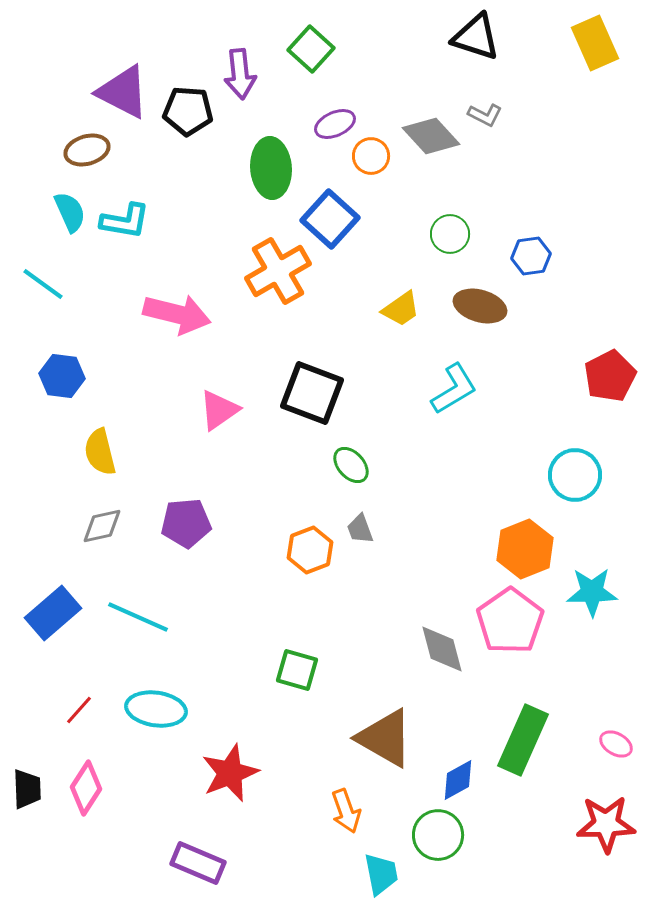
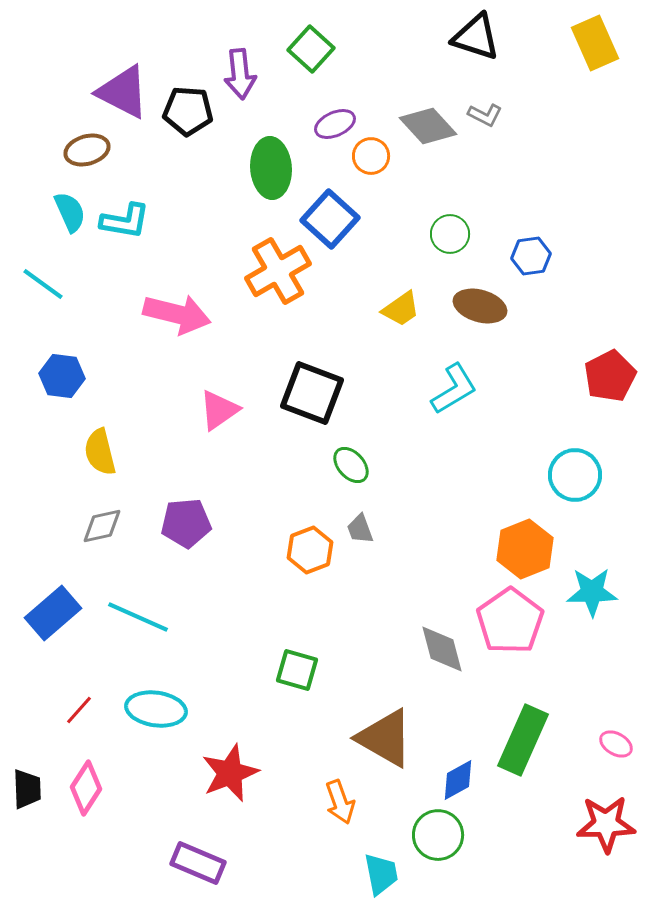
gray diamond at (431, 136): moved 3 px left, 10 px up
orange arrow at (346, 811): moved 6 px left, 9 px up
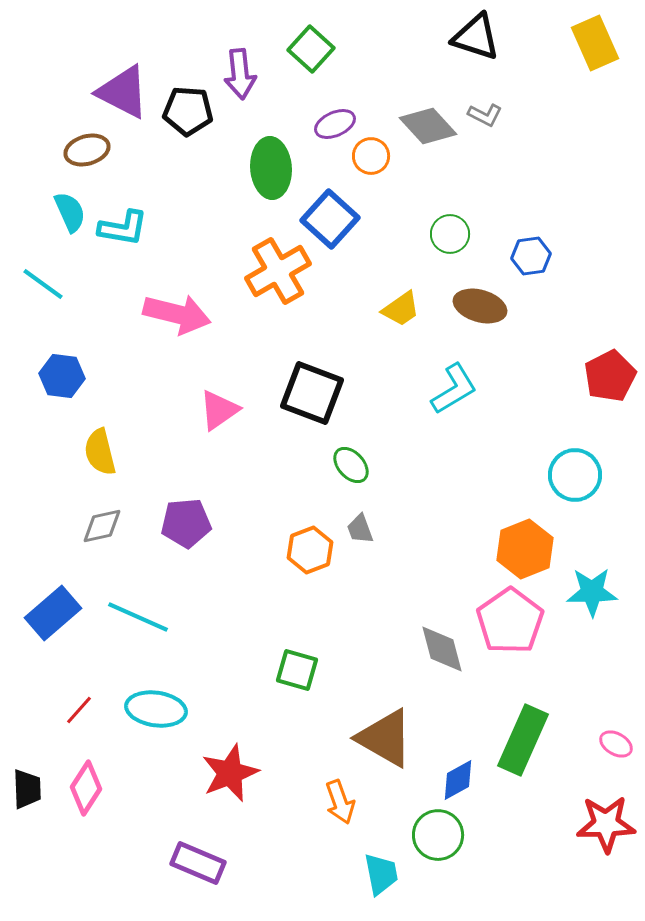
cyan L-shape at (125, 221): moved 2 px left, 7 px down
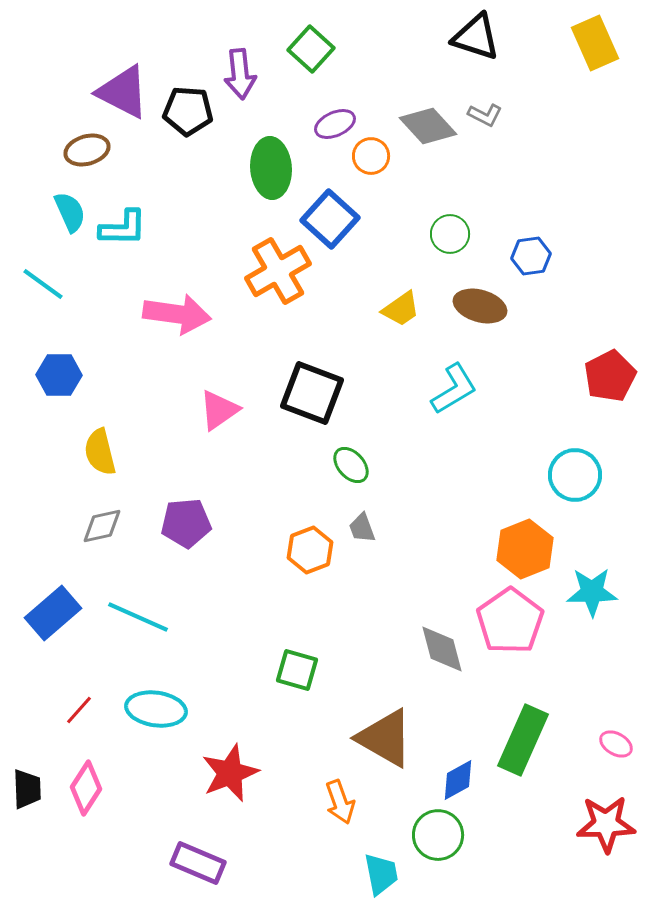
cyan L-shape at (123, 228): rotated 9 degrees counterclockwise
pink arrow at (177, 314): rotated 6 degrees counterclockwise
blue hexagon at (62, 376): moved 3 px left, 1 px up; rotated 6 degrees counterclockwise
gray trapezoid at (360, 529): moved 2 px right, 1 px up
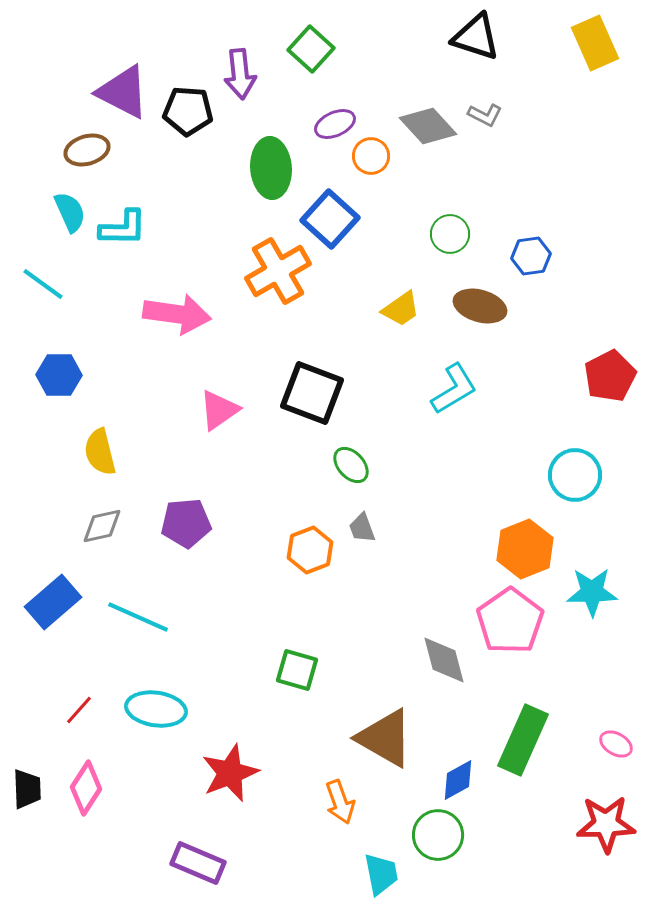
blue rectangle at (53, 613): moved 11 px up
gray diamond at (442, 649): moved 2 px right, 11 px down
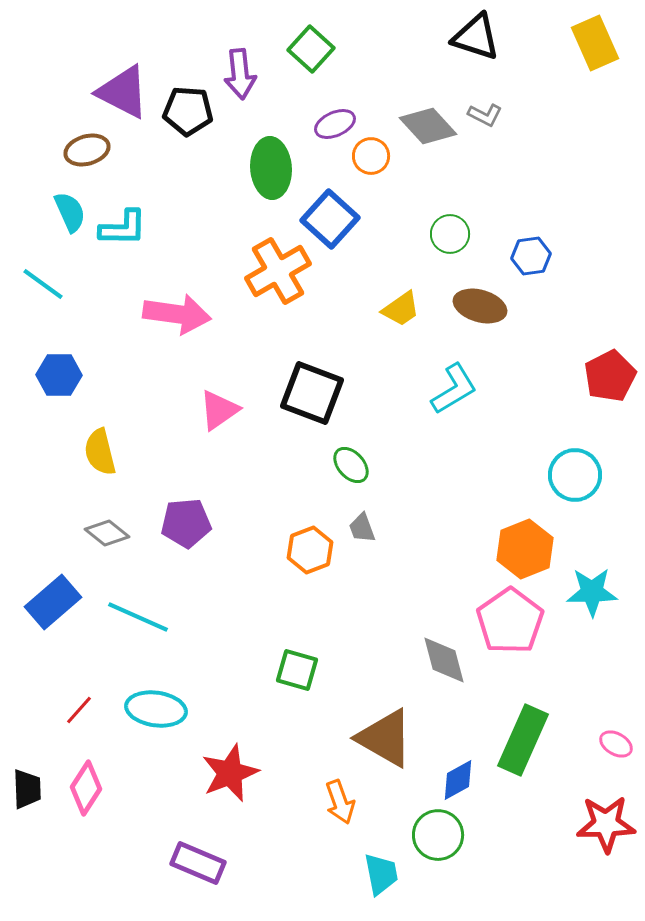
gray diamond at (102, 526): moved 5 px right, 7 px down; rotated 51 degrees clockwise
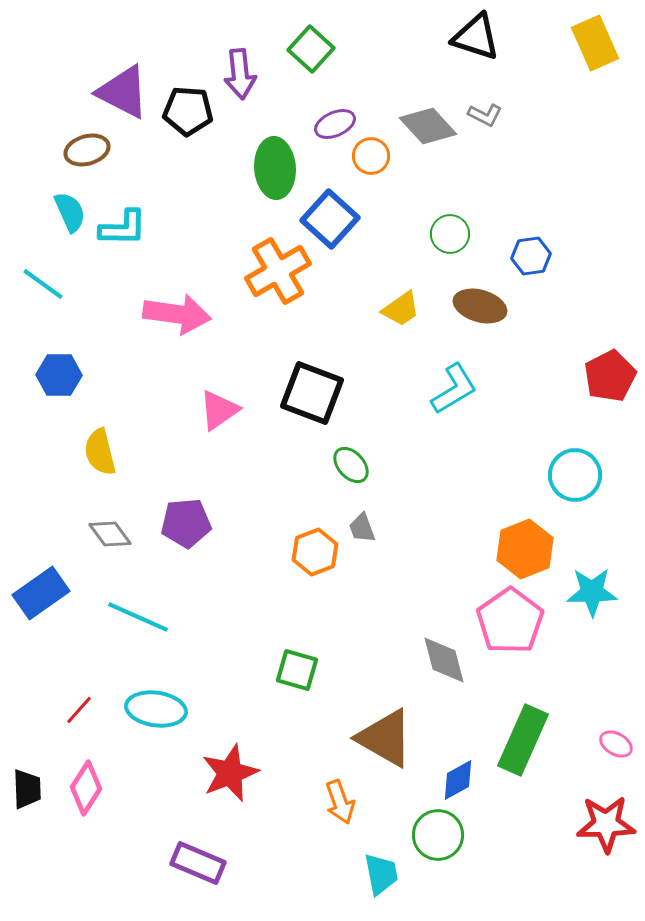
green ellipse at (271, 168): moved 4 px right
gray diamond at (107, 533): moved 3 px right, 1 px down; rotated 15 degrees clockwise
orange hexagon at (310, 550): moved 5 px right, 2 px down
blue rectangle at (53, 602): moved 12 px left, 9 px up; rotated 6 degrees clockwise
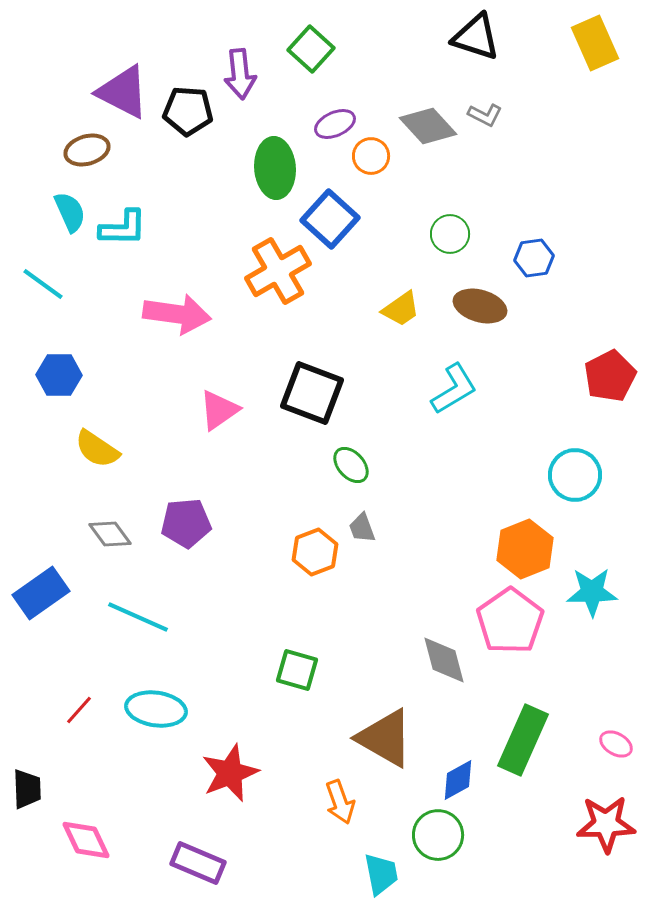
blue hexagon at (531, 256): moved 3 px right, 2 px down
yellow semicircle at (100, 452): moved 3 px left, 3 px up; rotated 42 degrees counterclockwise
pink diamond at (86, 788): moved 52 px down; rotated 58 degrees counterclockwise
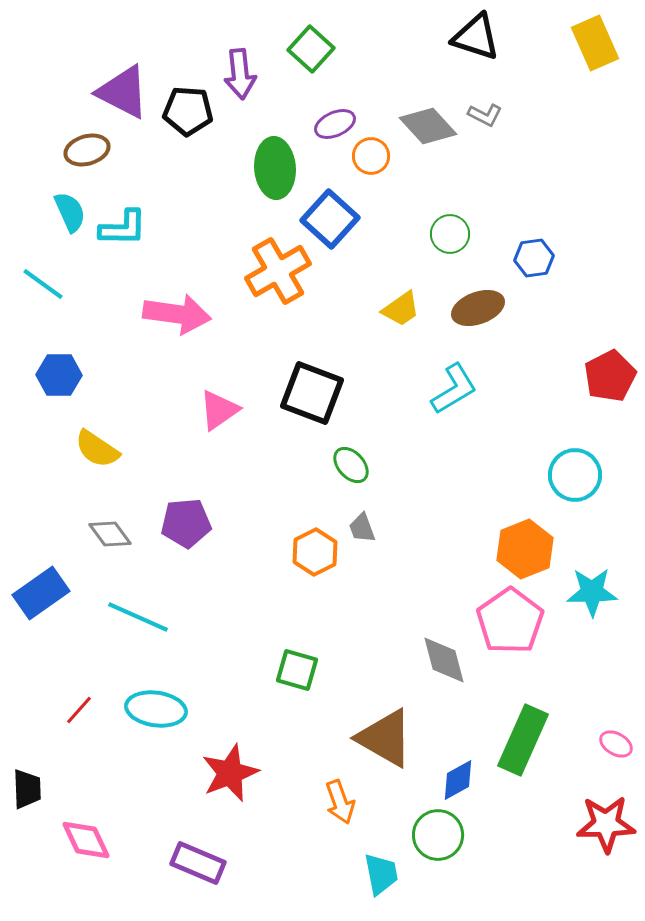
brown ellipse at (480, 306): moved 2 px left, 2 px down; rotated 36 degrees counterclockwise
orange hexagon at (315, 552): rotated 6 degrees counterclockwise
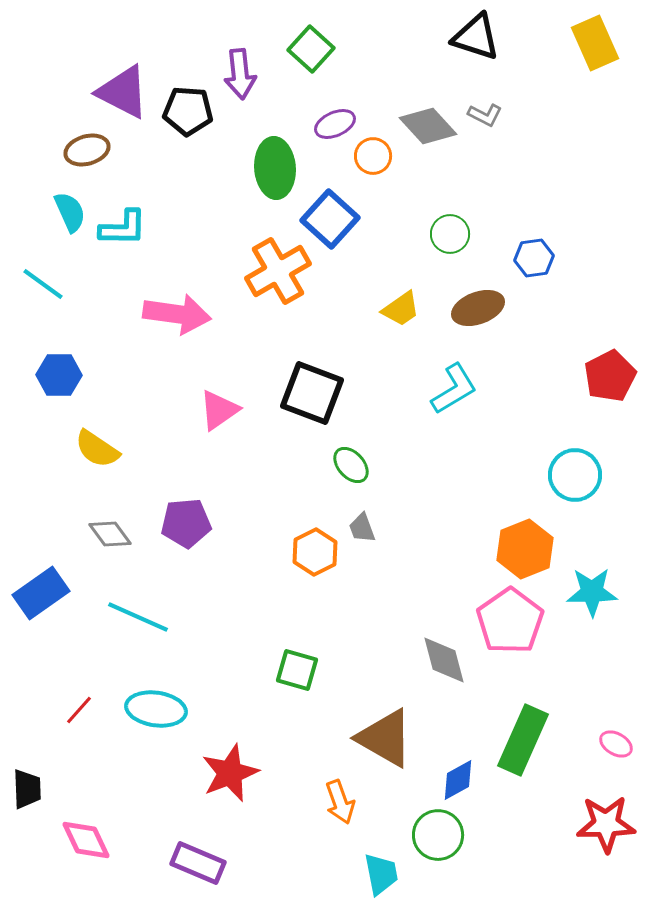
orange circle at (371, 156): moved 2 px right
